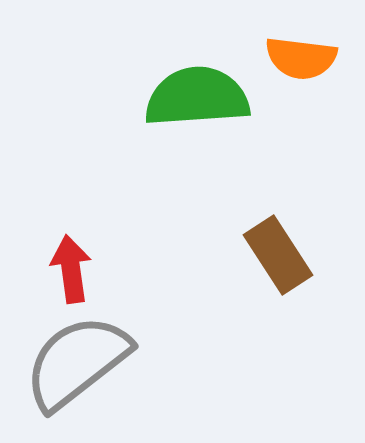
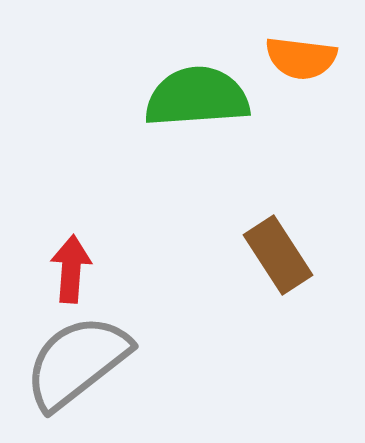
red arrow: rotated 12 degrees clockwise
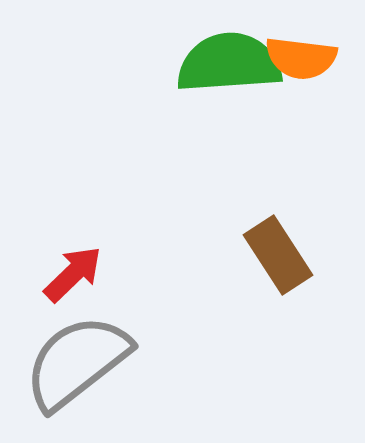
green semicircle: moved 32 px right, 34 px up
red arrow: moved 2 px right, 5 px down; rotated 42 degrees clockwise
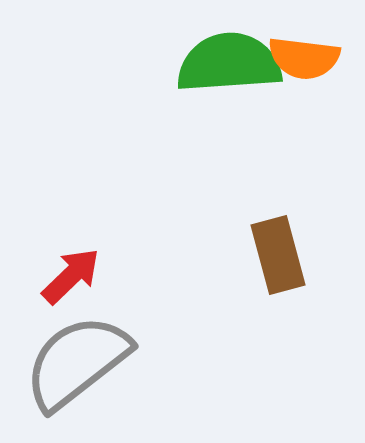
orange semicircle: moved 3 px right
brown rectangle: rotated 18 degrees clockwise
red arrow: moved 2 px left, 2 px down
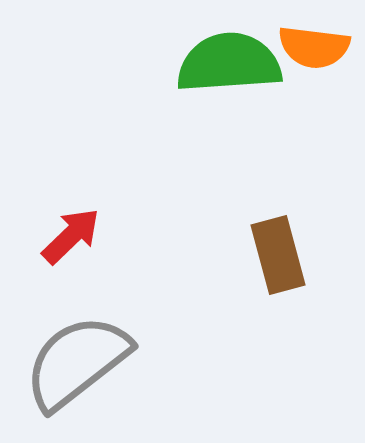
orange semicircle: moved 10 px right, 11 px up
red arrow: moved 40 px up
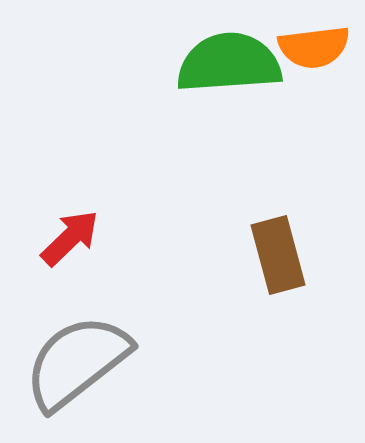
orange semicircle: rotated 14 degrees counterclockwise
red arrow: moved 1 px left, 2 px down
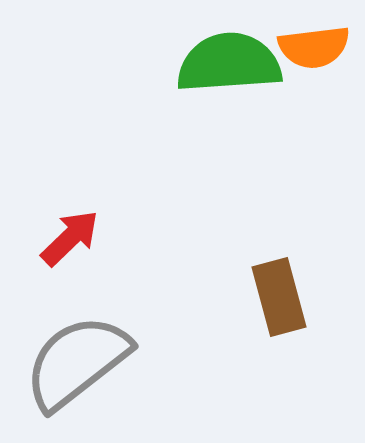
brown rectangle: moved 1 px right, 42 px down
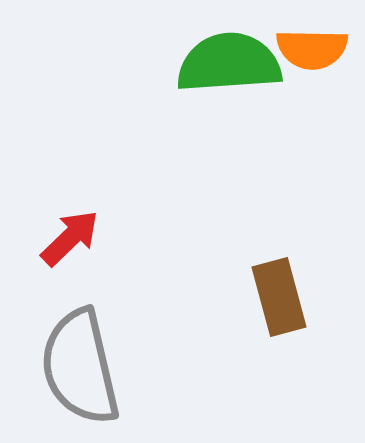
orange semicircle: moved 2 px left, 2 px down; rotated 8 degrees clockwise
gray semicircle: moved 3 px right, 5 px down; rotated 65 degrees counterclockwise
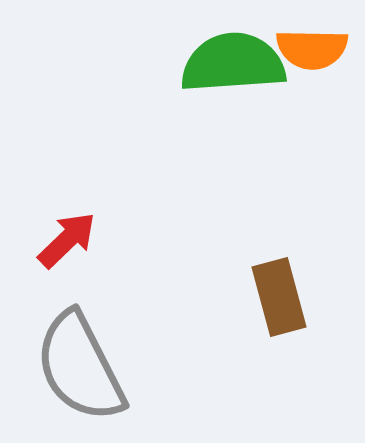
green semicircle: moved 4 px right
red arrow: moved 3 px left, 2 px down
gray semicircle: rotated 14 degrees counterclockwise
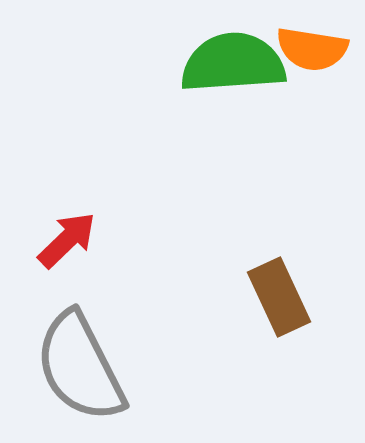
orange semicircle: rotated 8 degrees clockwise
brown rectangle: rotated 10 degrees counterclockwise
